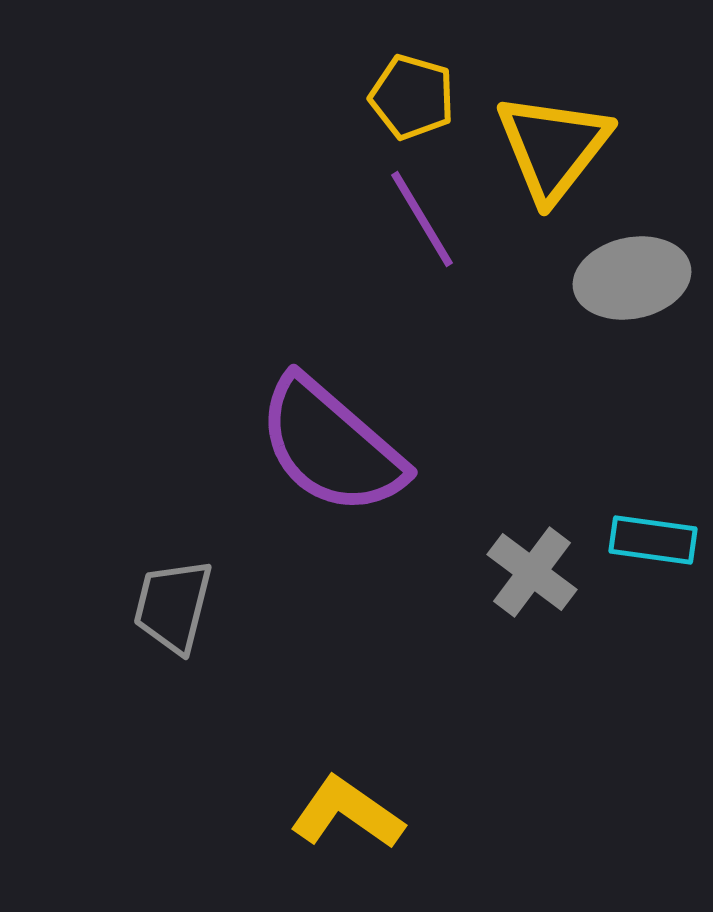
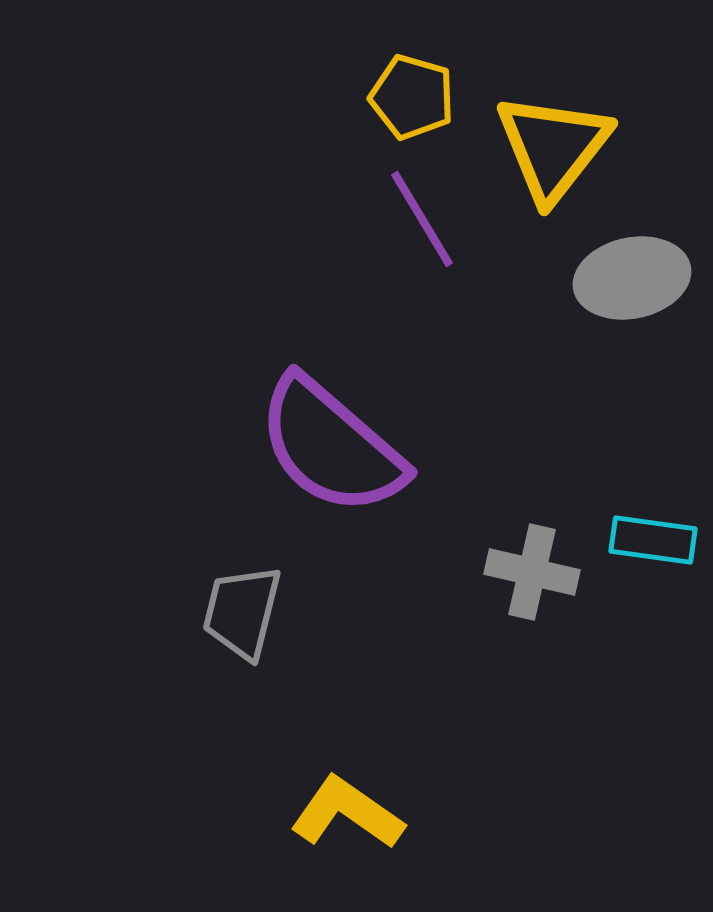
gray cross: rotated 24 degrees counterclockwise
gray trapezoid: moved 69 px right, 6 px down
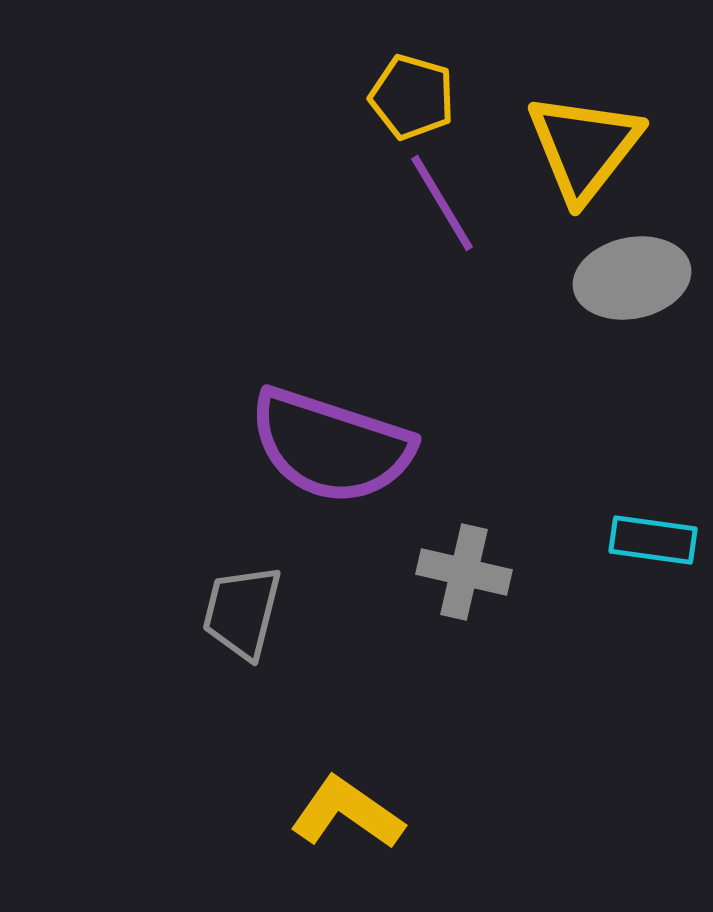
yellow triangle: moved 31 px right
purple line: moved 20 px right, 16 px up
purple semicircle: rotated 23 degrees counterclockwise
gray cross: moved 68 px left
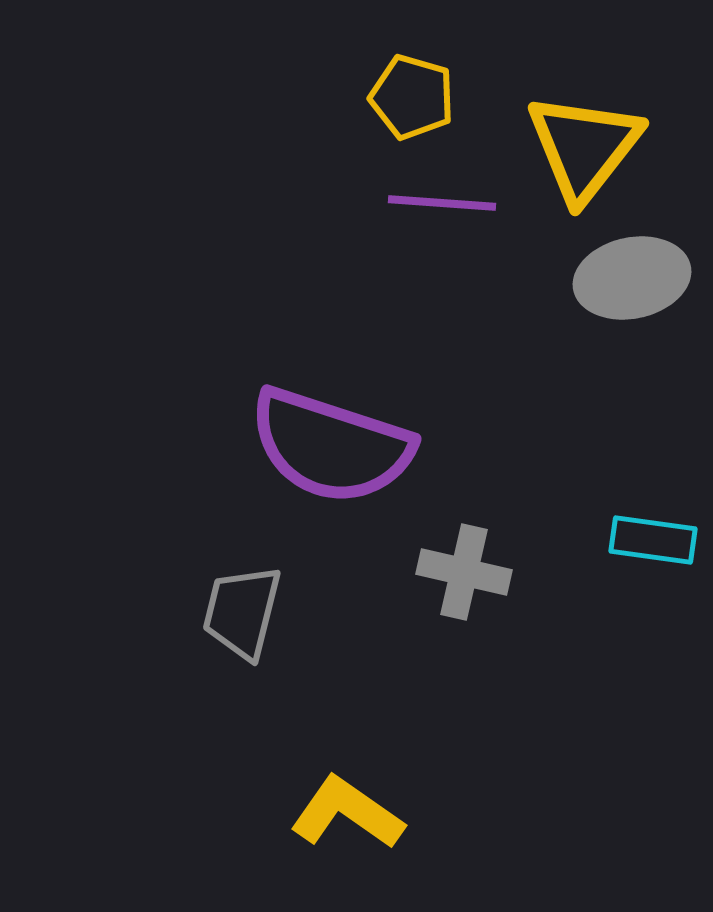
purple line: rotated 55 degrees counterclockwise
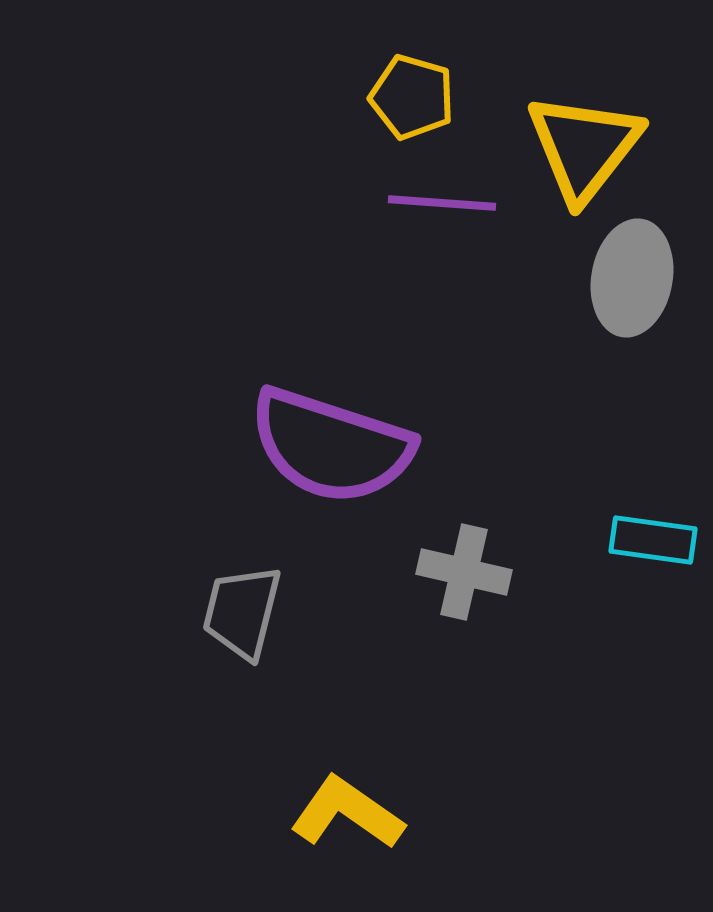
gray ellipse: rotated 68 degrees counterclockwise
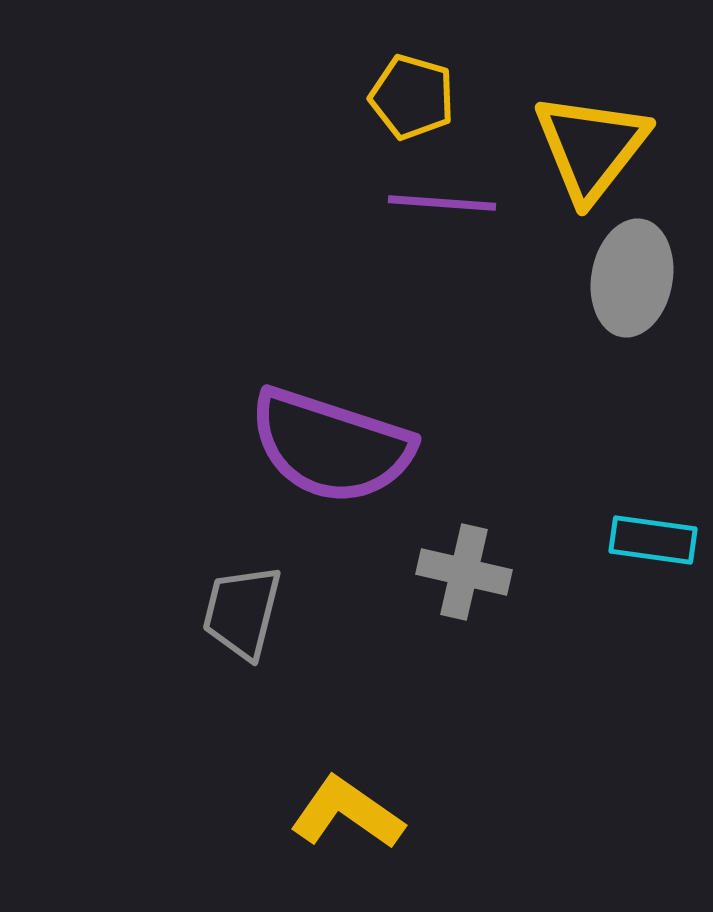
yellow triangle: moved 7 px right
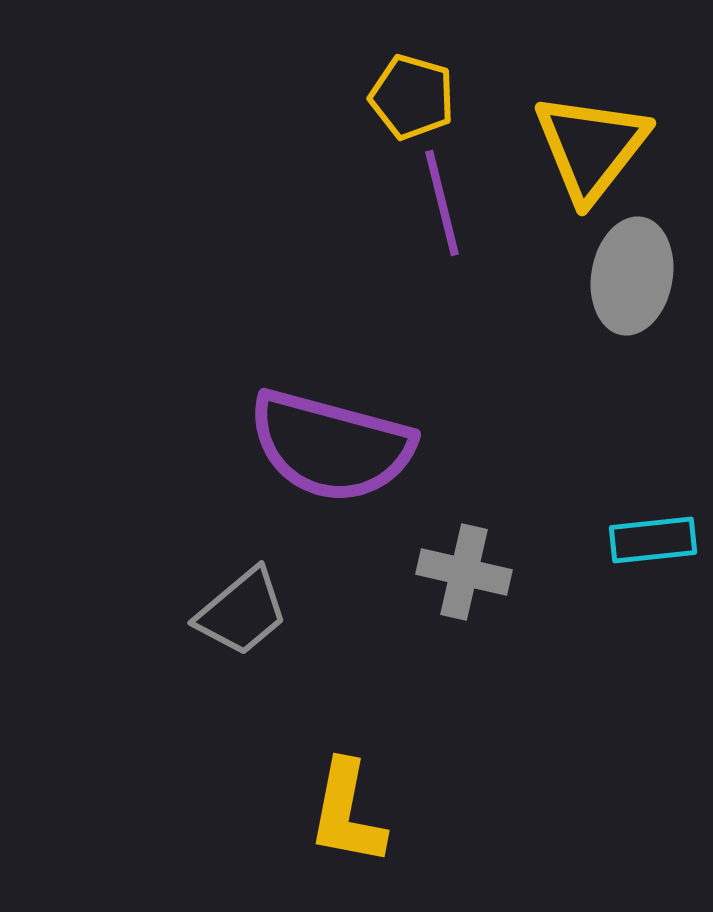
purple line: rotated 72 degrees clockwise
gray ellipse: moved 2 px up
purple semicircle: rotated 3 degrees counterclockwise
cyan rectangle: rotated 14 degrees counterclockwise
gray trapezoid: rotated 144 degrees counterclockwise
yellow L-shape: rotated 114 degrees counterclockwise
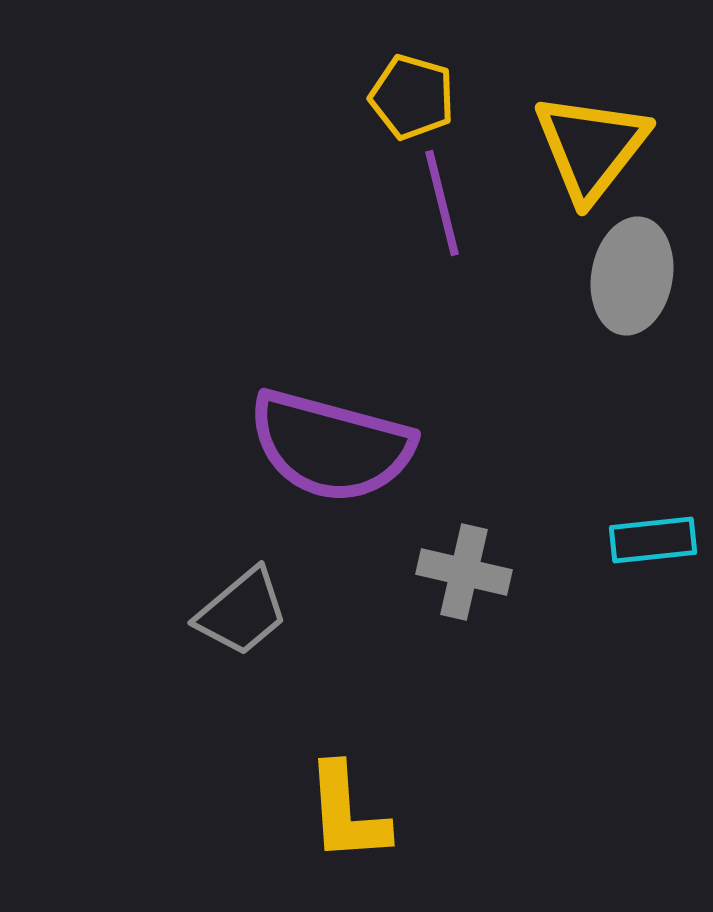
yellow L-shape: rotated 15 degrees counterclockwise
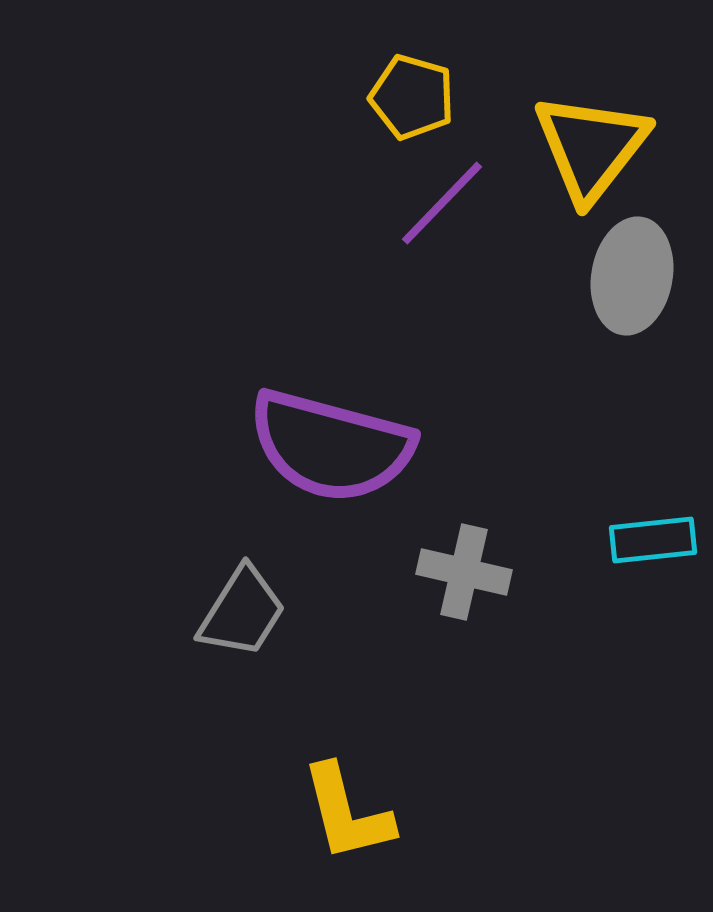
purple line: rotated 58 degrees clockwise
gray trapezoid: rotated 18 degrees counterclockwise
yellow L-shape: rotated 10 degrees counterclockwise
